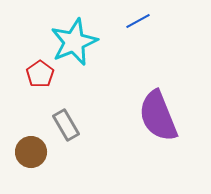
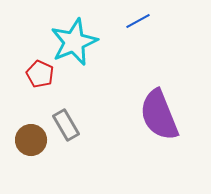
red pentagon: rotated 12 degrees counterclockwise
purple semicircle: moved 1 px right, 1 px up
brown circle: moved 12 px up
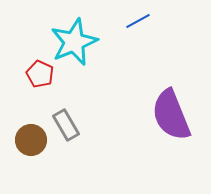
purple semicircle: moved 12 px right
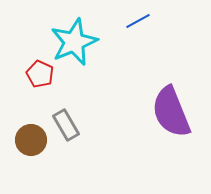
purple semicircle: moved 3 px up
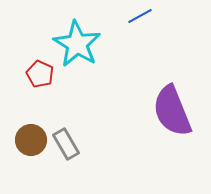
blue line: moved 2 px right, 5 px up
cyan star: moved 3 px right, 2 px down; rotated 18 degrees counterclockwise
purple semicircle: moved 1 px right, 1 px up
gray rectangle: moved 19 px down
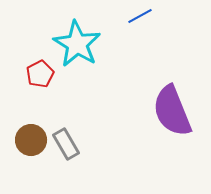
red pentagon: rotated 20 degrees clockwise
